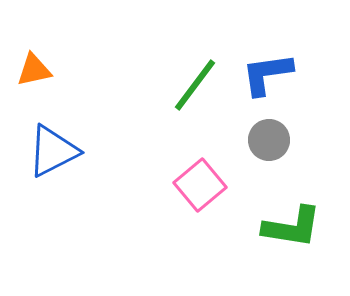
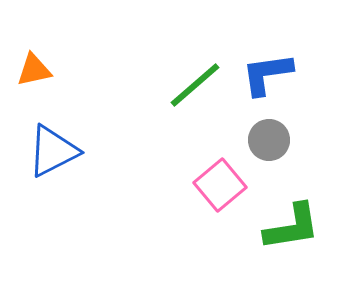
green line: rotated 12 degrees clockwise
pink square: moved 20 px right
green L-shape: rotated 18 degrees counterclockwise
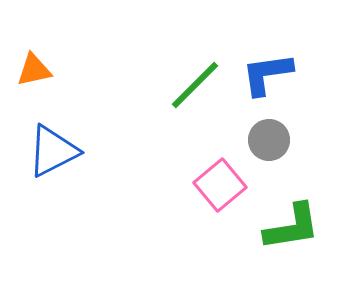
green line: rotated 4 degrees counterclockwise
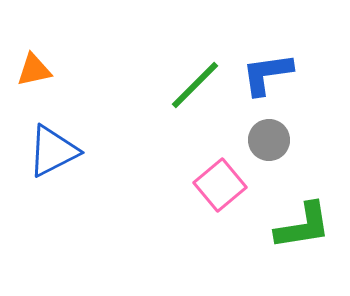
green L-shape: moved 11 px right, 1 px up
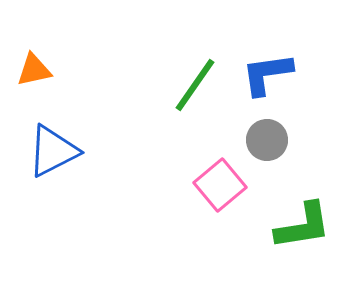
green line: rotated 10 degrees counterclockwise
gray circle: moved 2 px left
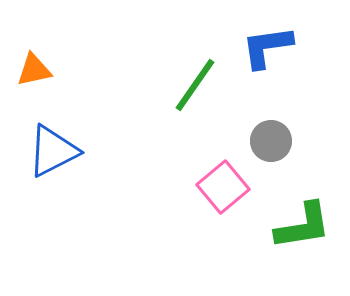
blue L-shape: moved 27 px up
gray circle: moved 4 px right, 1 px down
pink square: moved 3 px right, 2 px down
